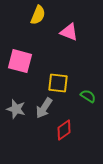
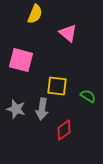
yellow semicircle: moved 3 px left, 1 px up
pink triangle: moved 1 px left, 1 px down; rotated 18 degrees clockwise
pink square: moved 1 px right, 1 px up
yellow square: moved 1 px left, 3 px down
gray arrow: moved 2 px left, 1 px down; rotated 25 degrees counterclockwise
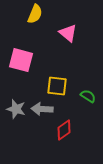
gray arrow: rotated 85 degrees clockwise
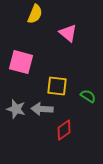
pink square: moved 2 px down
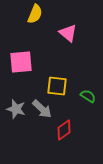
pink square: rotated 20 degrees counterclockwise
gray arrow: rotated 140 degrees counterclockwise
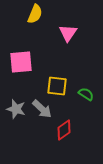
pink triangle: rotated 24 degrees clockwise
green semicircle: moved 2 px left, 2 px up
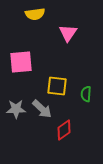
yellow semicircle: rotated 60 degrees clockwise
green semicircle: rotated 119 degrees counterclockwise
gray star: rotated 18 degrees counterclockwise
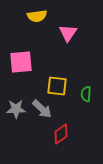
yellow semicircle: moved 2 px right, 2 px down
red diamond: moved 3 px left, 4 px down
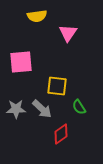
green semicircle: moved 7 px left, 13 px down; rotated 35 degrees counterclockwise
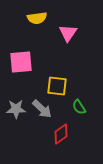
yellow semicircle: moved 2 px down
